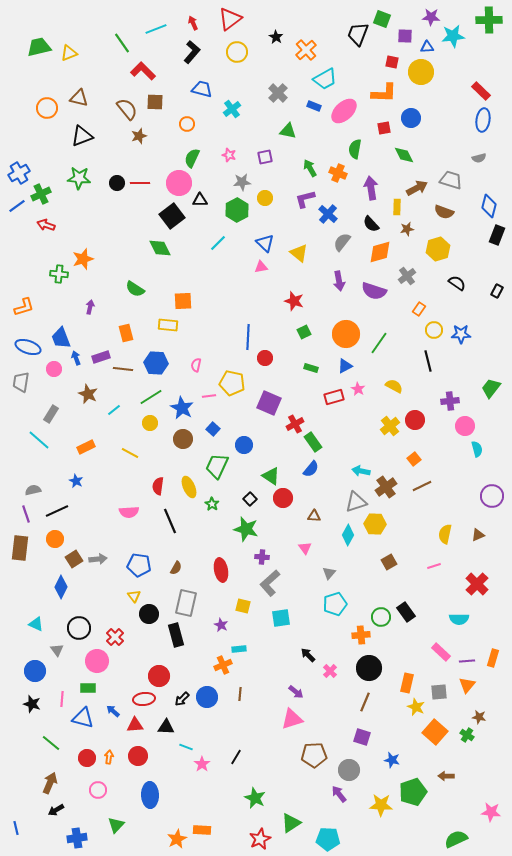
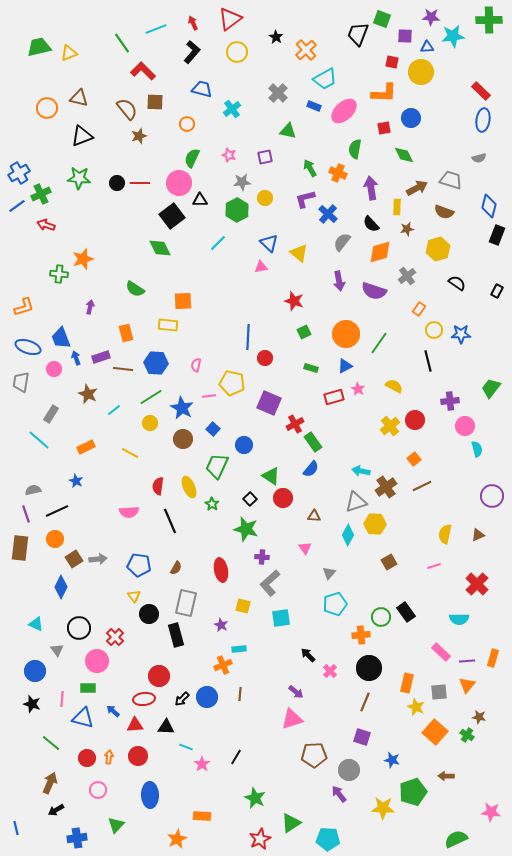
blue triangle at (265, 243): moved 4 px right
yellow star at (381, 805): moved 2 px right, 3 px down
orange rectangle at (202, 830): moved 14 px up
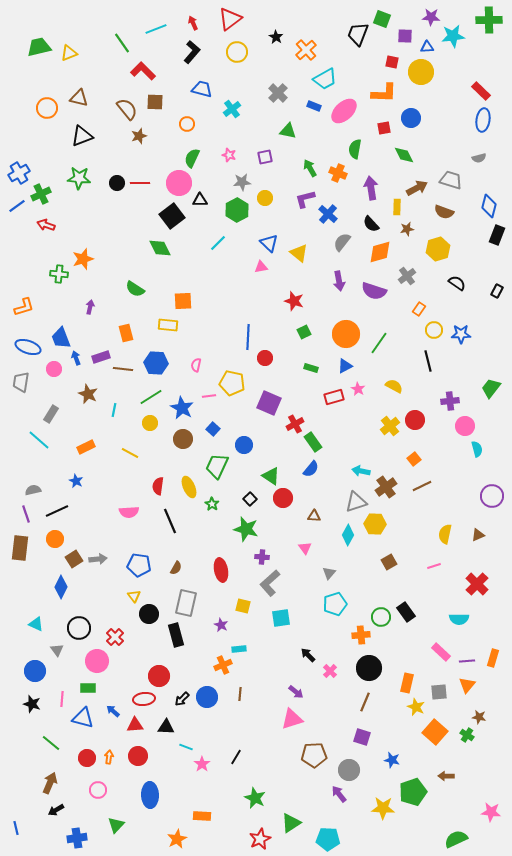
cyan line at (114, 410): rotated 40 degrees counterclockwise
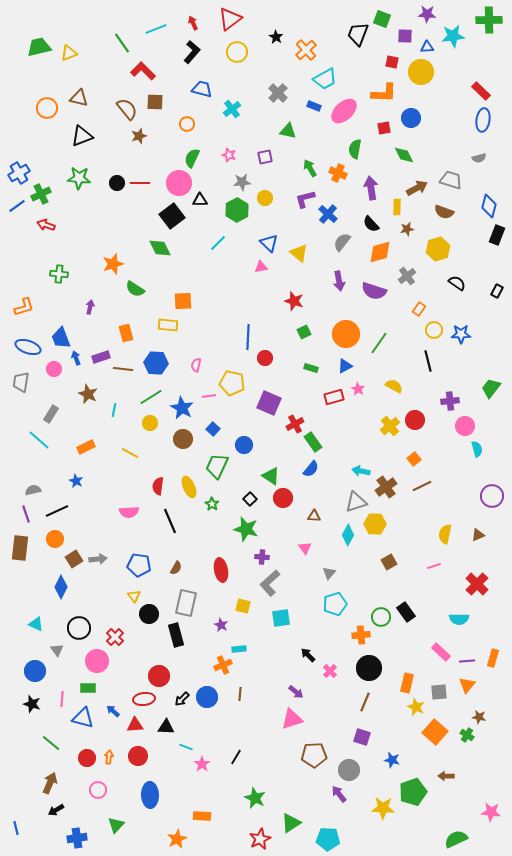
purple star at (431, 17): moved 4 px left, 3 px up
orange star at (83, 259): moved 30 px right, 5 px down
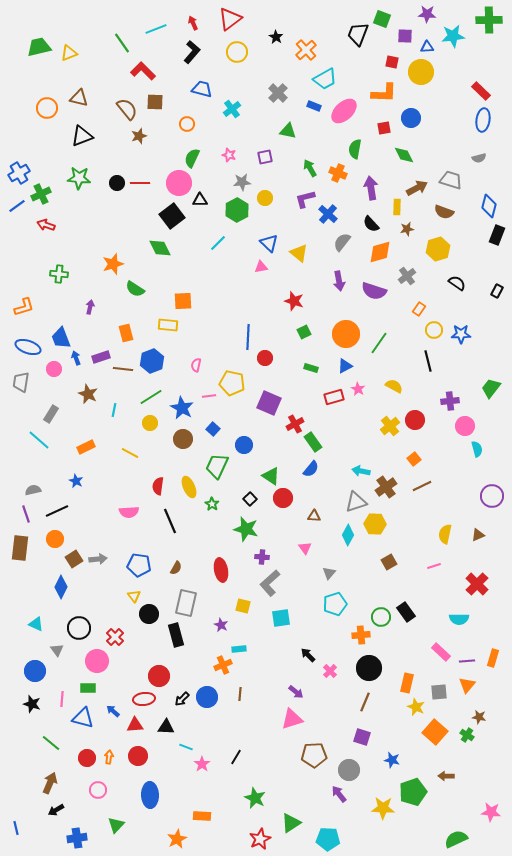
blue hexagon at (156, 363): moved 4 px left, 2 px up; rotated 25 degrees counterclockwise
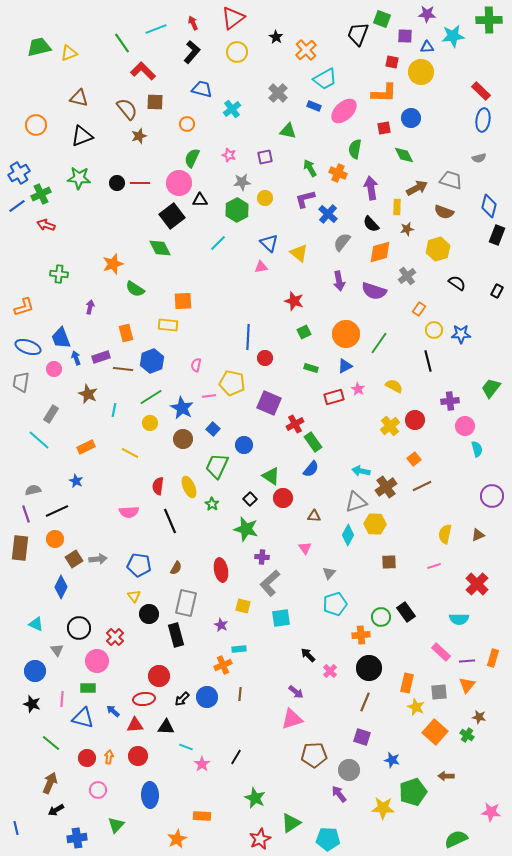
red triangle at (230, 19): moved 3 px right, 1 px up
orange circle at (47, 108): moved 11 px left, 17 px down
brown square at (389, 562): rotated 28 degrees clockwise
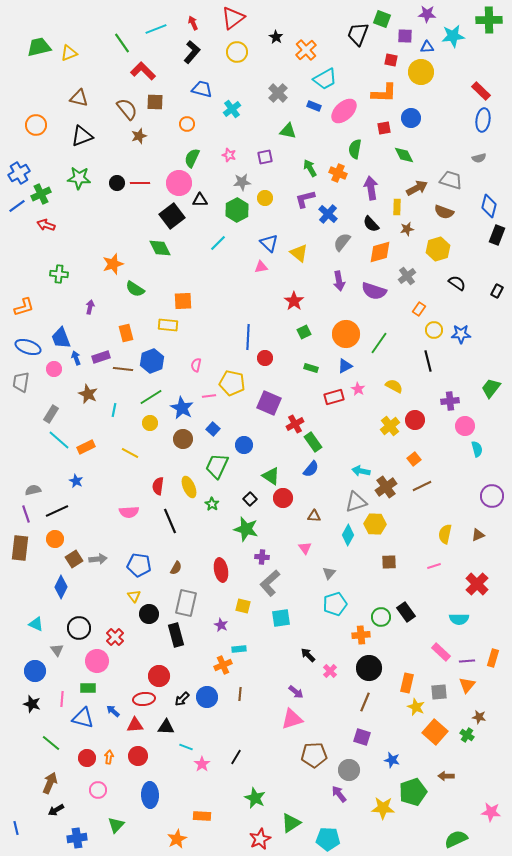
red square at (392, 62): moved 1 px left, 2 px up
red star at (294, 301): rotated 18 degrees clockwise
cyan line at (39, 440): moved 20 px right
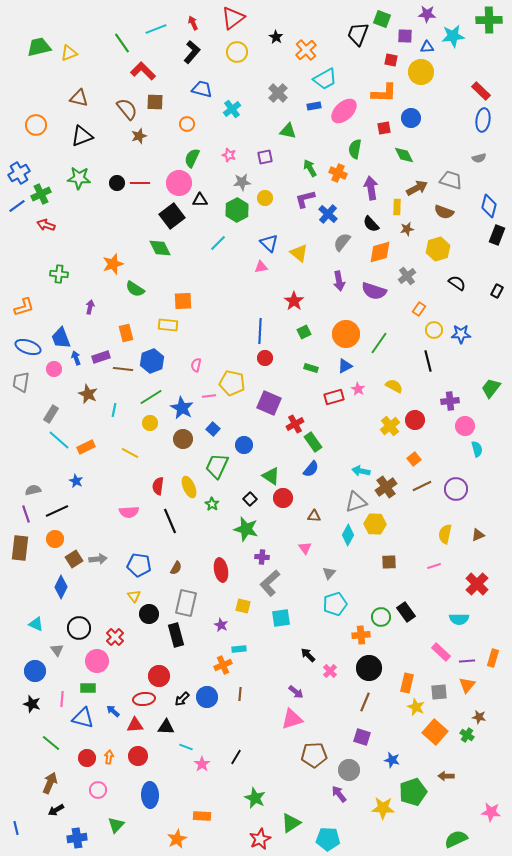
blue rectangle at (314, 106): rotated 32 degrees counterclockwise
blue line at (248, 337): moved 12 px right, 6 px up
purple circle at (492, 496): moved 36 px left, 7 px up
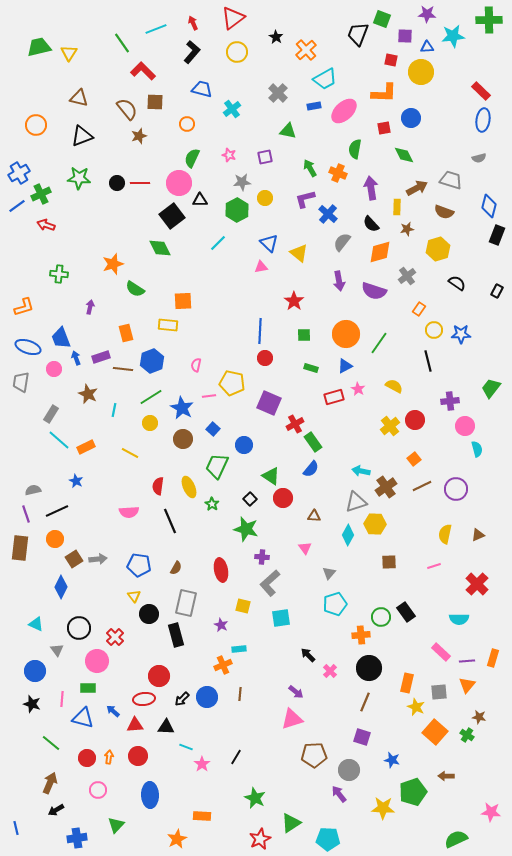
yellow triangle at (69, 53): rotated 36 degrees counterclockwise
green square at (304, 332): moved 3 px down; rotated 24 degrees clockwise
